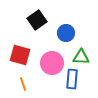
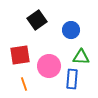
blue circle: moved 5 px right, 3 px up
red square: rotated 25 degrees counterclockwise
pink circle: moved 3 px left, 3 px down
orange line: moved 1 px right
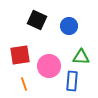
black square: rotated 30 degrees counterclockwise
blue circle: moved 2 px left, 4 px up
blue rectangle: moved 2 px down
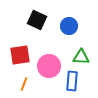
orange line: rotated 40 degrees clockwise
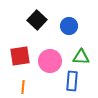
black square: rotated 18 degrees clockwise
red square: moved 1 px down
pink circle: moved 1 px right, 5 px up
orange line: moved 1 px left, 3 px down; rotated 16 degrees counterclockwise
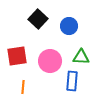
black square: moved 1 px right, 1 px up
red square: moved 3 px left
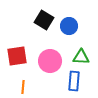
black square: moved 6 px right, 1 px down; rotated 12 degrees counterclockwise
blue rectangle: moved 2 px right
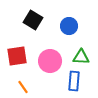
black square: moved 11 px left
orange line: rotated 40 degrees counterclockwise
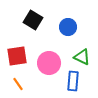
blue circle: moved 1 px left, 1 px down
green triangle: moved 1 px right; rotated 24 degrees clockwise
pink circle: moved 1 px left, 2 px down
blue rectangle: moved 1 px left
orange line: moved 5 px left, 3 px up
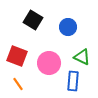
red square: rotated 30 degrees clockwise
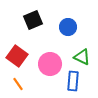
black square: rotated 36 degrees clockwise
red square: rotated 15 degrees clockwise
pink circle: moved 1 px right, 1 px down
